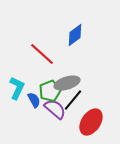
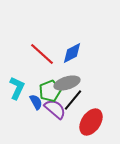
blue diamond: moved 3 px left, 18 px down; rotated 10 degrees clockwise
blue semicircle: moved 2 px right, 2 px down
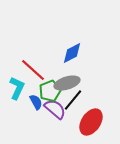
red line: moved 9 px left, 16 px down
